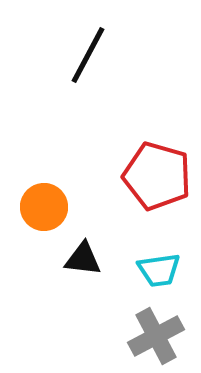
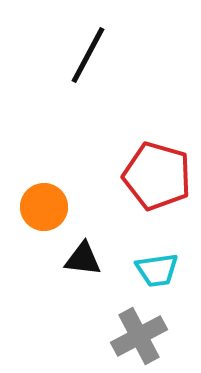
cyan trapezoid: moved 2 px left
gray cross: moved 17 px left
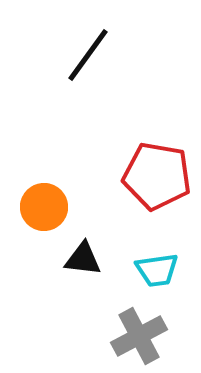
black line: rotated 8 degrees clockwise
red pentagon: rotated 6 degrees counterclockwise
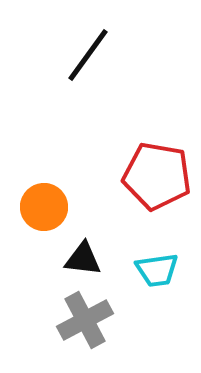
gray cross: moved 54 px left, 16 px up
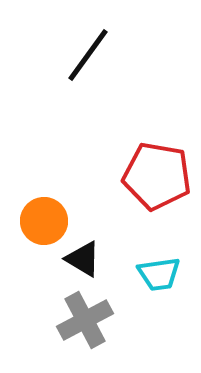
orange circle: moved 14 px down
black triangle: rotated 24 degrees clockwise
cyan trapezoid: moved 2 px right, 4 px down
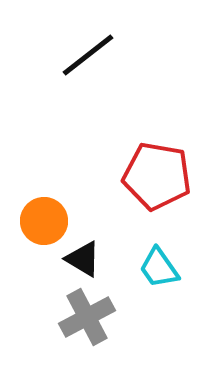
black line: rotated 16 degrees clockwise
cyan trapezoid: moved 6 px up; rotated 63 degrees clockwise
gray cross: moved 2 px right, 3 px up
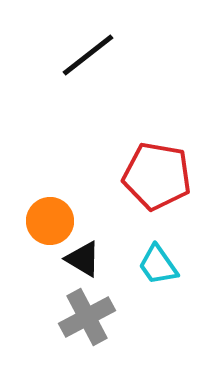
orange circle: moved 6 px right
cyan trapezoid: moved 1 px left, 3 px up
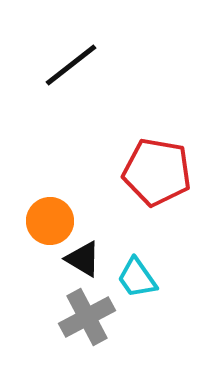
black line: moved 17 px left, 10 px down
red pentagon: moved 4 px up
cyan trapezoid: moved 21 px left, 13 px down
